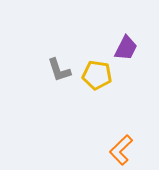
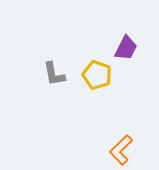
gray L-shape: moved 5 px left, 4 px down; rotated 8 degrees clockwise
yellow pentagon: rotated 12 degrees clockwise
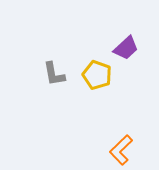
purple trapezoid: rotated 20 degrees clockwise
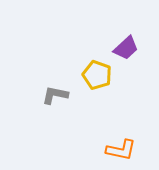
gray L-shape: moved 1 px right, 21 px down; rotated 112 degrees clockwise
orange L-shape: rotated 124 degrees counterclockwise
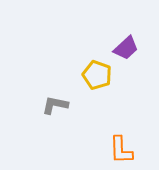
gray L-shape: moved 10 px down
orange L-shape: rotated 76 degrees clockwise
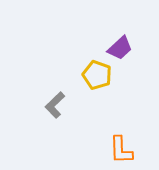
purple trapezoid: moved 6 px left
gray L-shape: rotated 56 degrees counterclockwise
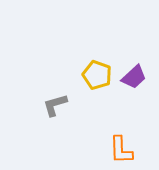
purple trapezoid: moved 14 px right, 29 px down
gray L-shape: rotated 28 degrees clockwise
